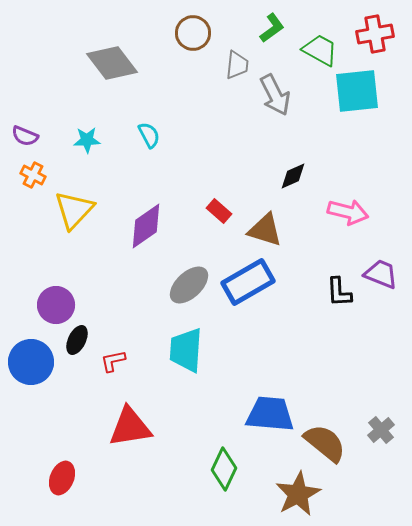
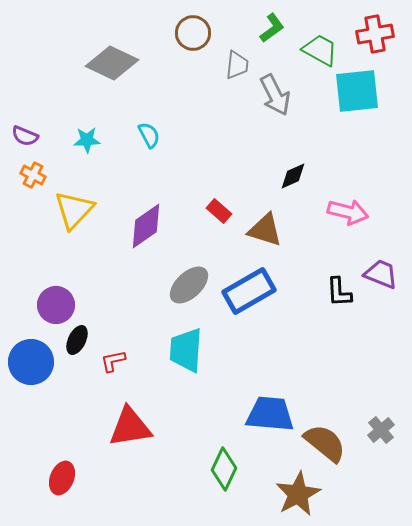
gray diamond: rotated 27 degrees counterclockwise
blue rectangle: moved 1 px right, 9 px down
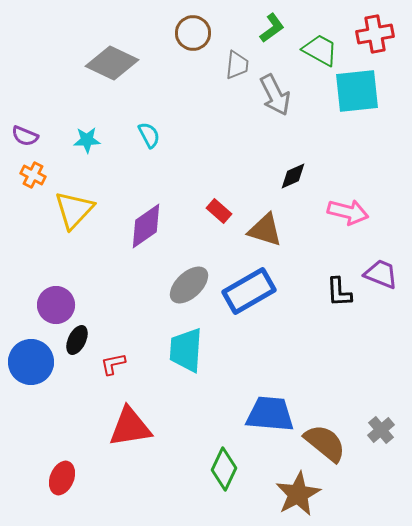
red L-shape: moved 3 px down
